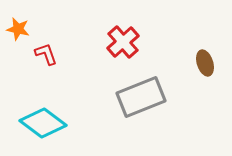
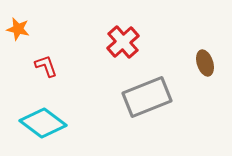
red L-shape: moved 12 px down
gray rectangle: moved 6 px right
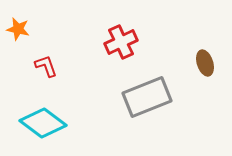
red cross: moved 2 px left; rotated 16 degrees clockwise
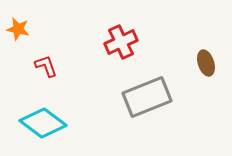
brown ellipse: moved 1 px right
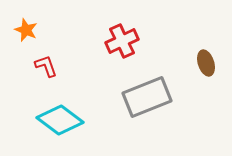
orange star: moved 8 px right, 1 px down; rotated 10 degrees clockwise
red cross: moved 1 px right, 1 px up
cyan diamond: moved 17 px right, 3 px up
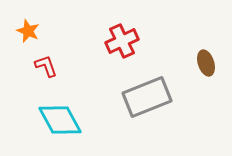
orange star: moved 2 px right, 1 px down
cyan diamond: rotated 24 degrees clockwise
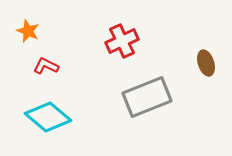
red L-shape: rotated 45 degrees counterclockwise
cyan diamond: moved 12 px left, 3 px up; rotated 21 degrees counterclockwise
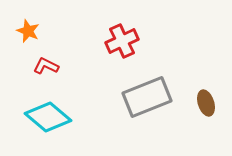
brown ellipse: moved 40 px down
